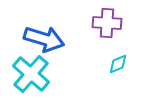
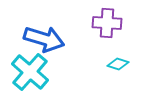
cyan diamond: rotated 40 degrees clockwise
cyan cross: moved 1 px left, 2 px up
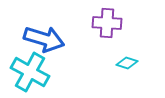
cyan diamond: moved 9 px right, 1 px up
cyan cross: rotated 12 degrees counterclockwise
